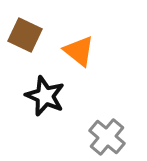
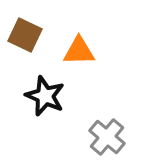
orange triangle: rotated 40 degrees counterclockwise
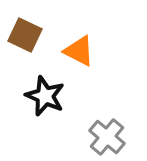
orange triangle: rotated 28 degrees clockwise
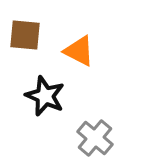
brown square: rotated 20 degrees counterclockwise
gray cross: moved 12 px left, 1 px down
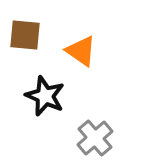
orange triangle: moved 2 px right; rotated 8 degrees clockwise
gray cross: rotated 9 degrees clockwise
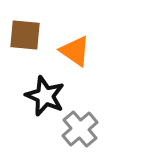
orange triangle: moved 6 px left
gray cross: moved 15 px left, 9 px up
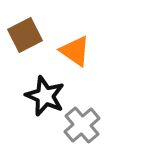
brown square: rotated 32 degrees counterclockwise
gray cross: moved 2 px right, 4 px up
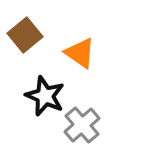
brown square: rotated 12 degrees counterclockwise
orange triangle: moved 5 px right, 2 px down
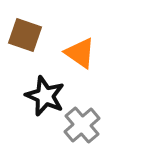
brown square: rotated 32 degrees counterclockwise
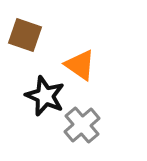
orange triangle: moved 12 px down
